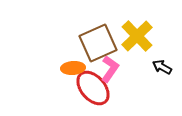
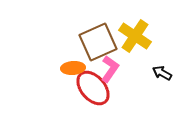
yellow cross: moved 2 px left; rotated 12 degrees counterclockwise
brown square: moved 1 px up
black arrow: moved 6 px down
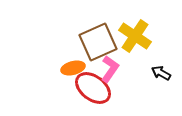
orange ellipse: rotated 10 degrees counterclockwise
black arrow: moved 1 px left
red ellipse: rotated 12 degrees counterclockwise
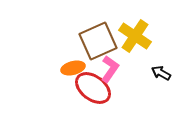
brown square: moved 1 px up
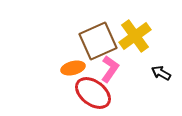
yellow cross: rotated 20 degrees clockwise
red ellipse: moved 5 px down
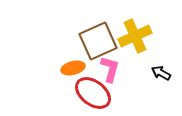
yellow cross: rotated 12 degrees clockwise
pink L-shape: rotated 20 degrees counterclockwise
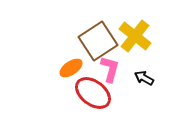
yellow cross: rotated 28 degrees counterclockwise
brown square: rotated 9 degrees counterclockwise
orange ellipse: moved 2 px left; rotated 20 degrees counterclockwise
black arrow: moved 17 px left, 5 px down
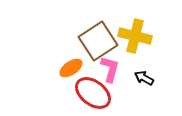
yellow cross: rotated 24 degrees counterclockwise
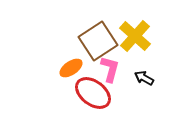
yellow cross: rotated 28 degrees clockwise
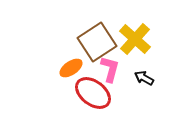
yellow cross: moved 3 px down
brown square: moved 1 px left, 1 px down
